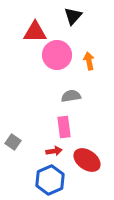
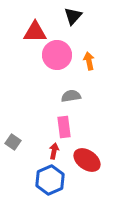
red arrow: rotated 70 degrees counterclockwise
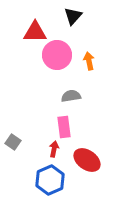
red arrow: moved 2 px up
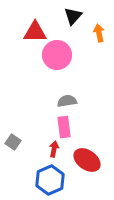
orange arrow: moved 10 px right, 28 px up
gray semicircle: moved 4 px left, 5 px down
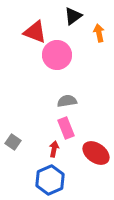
black triangle: rotated 12 degrees clockwise
red triangle: rotated 20 degrees clockwise
pink rectangle: moved 2 px right, 1 px down; rotated 15 degrees counterclockwise
red ellipse: moved 9 px right, 7 px up
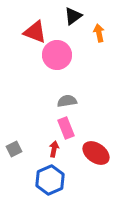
gray square: moved 1 px right, 7 px down; rotated 28 degrees clockwise
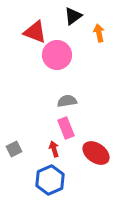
red arrow: rotated 28 degrees counterclockwise
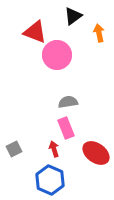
gray semicircle: moved 1 px right, 1 px down
blue hexagon: rotated 12 degrees counterclockwise
